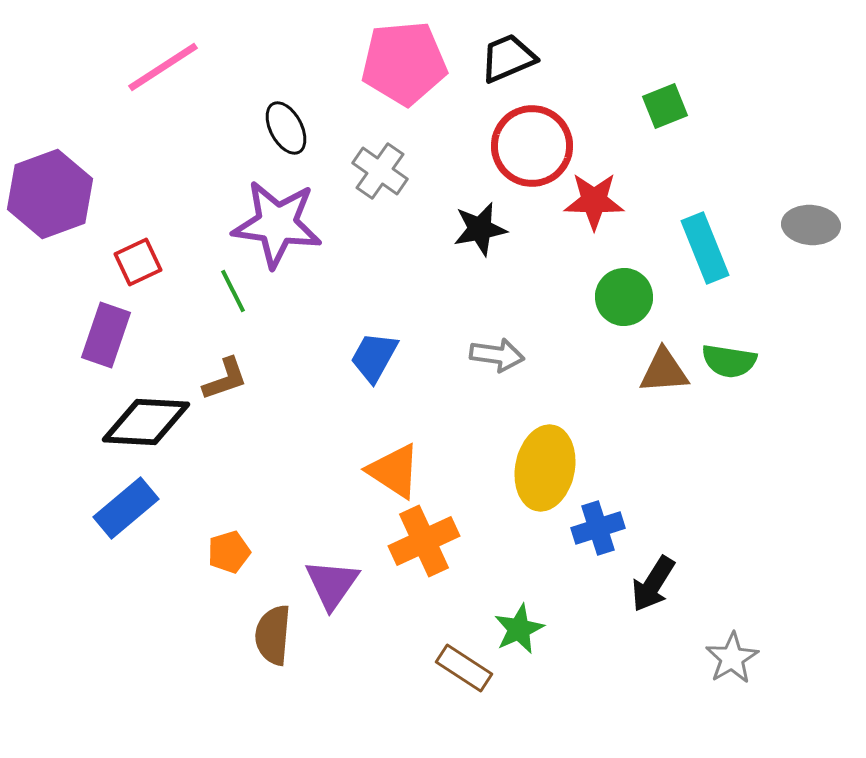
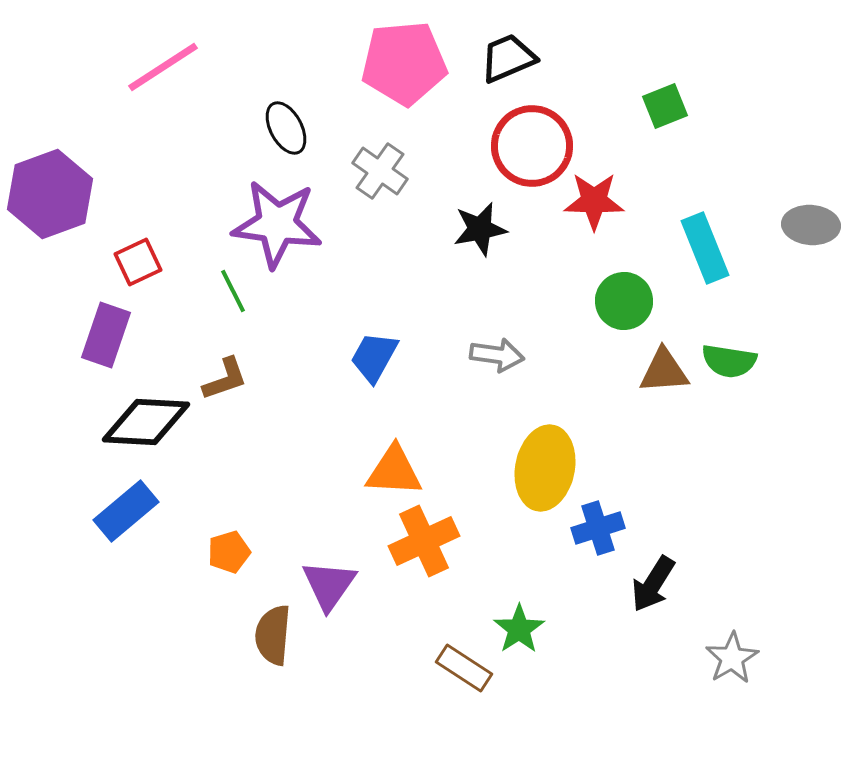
green circle: moved 4 px down
orange triangle: rotated 30 degrees counterclockwise
blue rectangle: moved 3 px down
purple triangle: moved 3 px left, 1 px down
green star: rotated 9 degrees counterclockwise
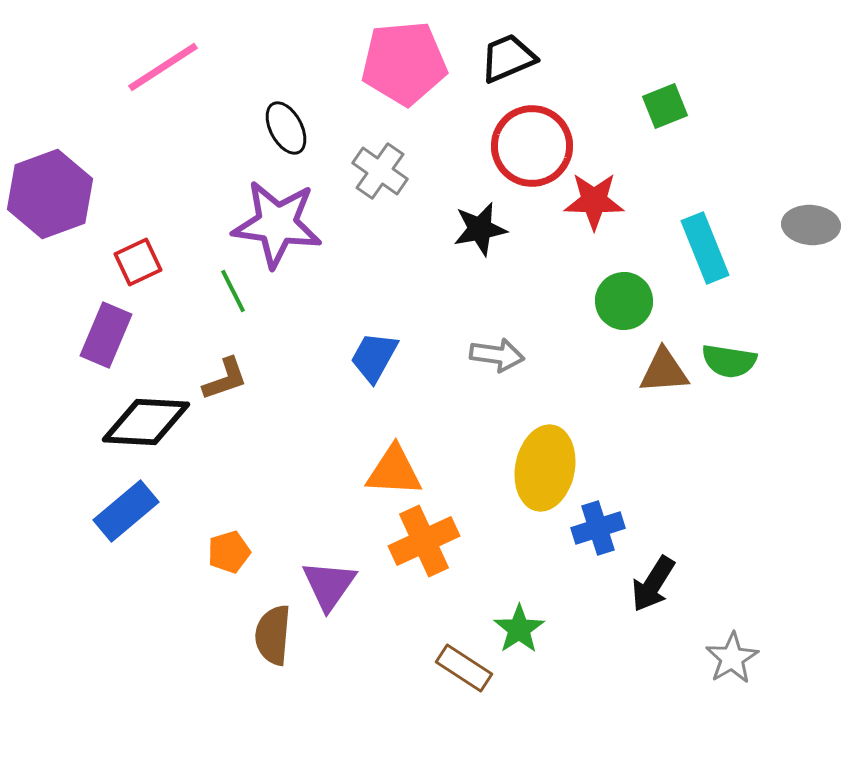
purple rectangle: rotated 4 degrees clockwise
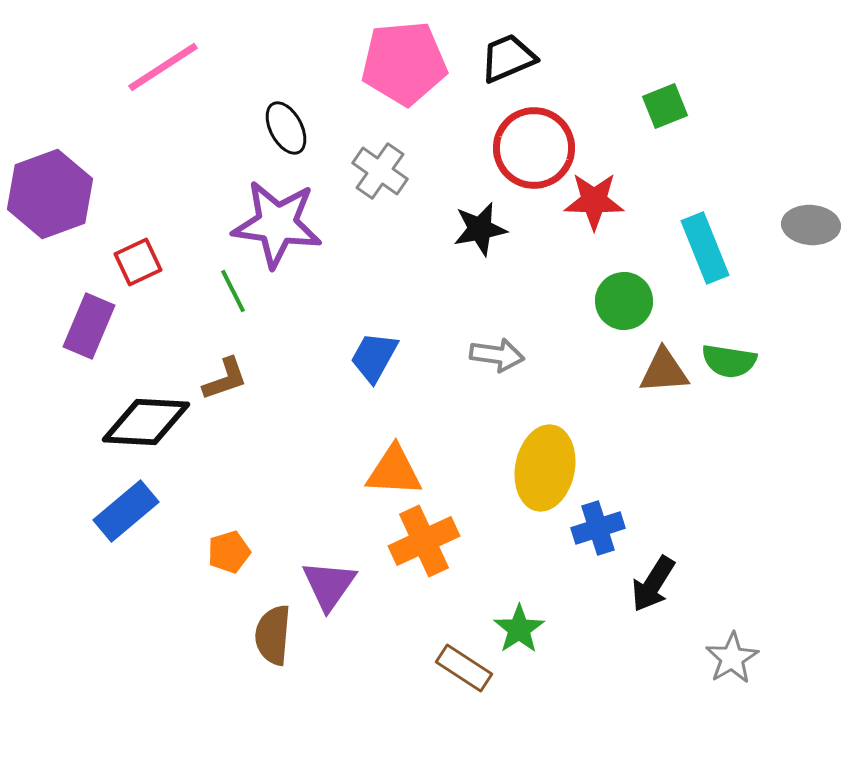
red circle: moved 2 px right, 2 px down
purple rectangle: moved 17 px left, 9 px up
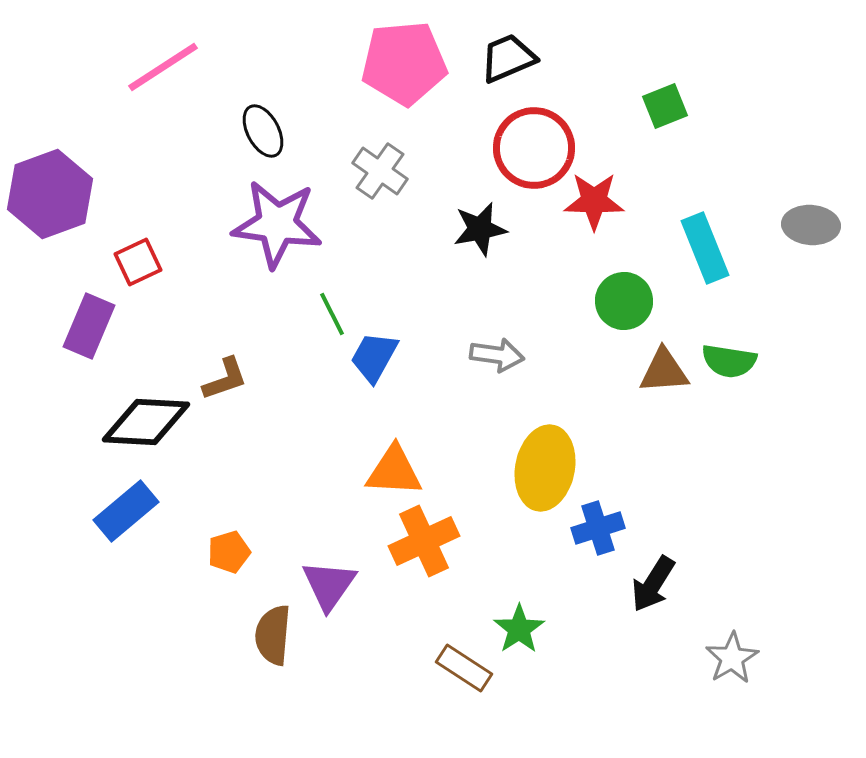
black ellipse: moved 23 px left, 3 px down
green line: moved 99 px right, 23 px down
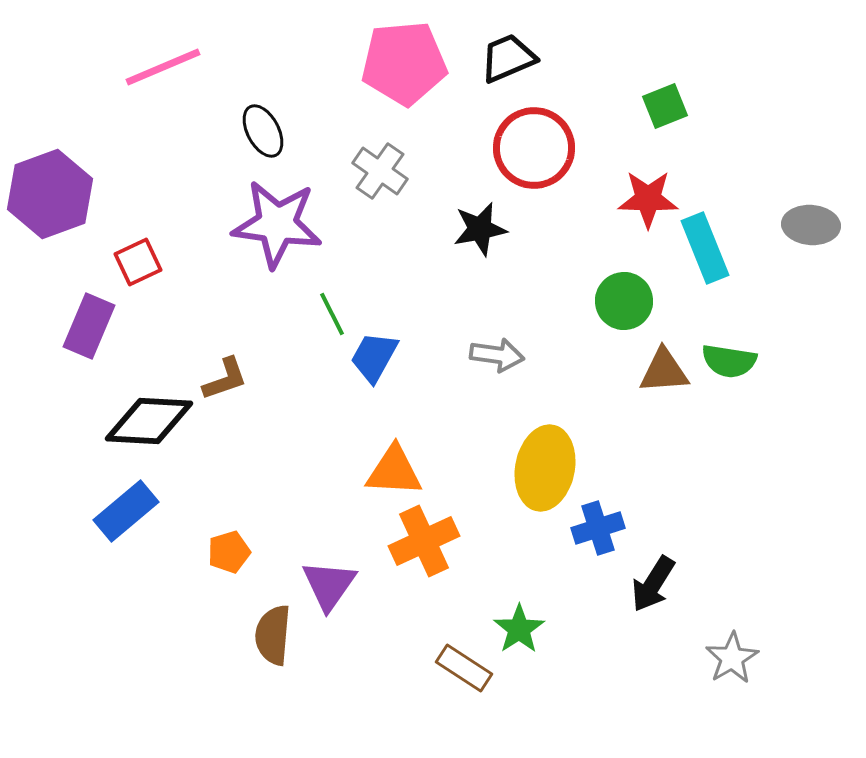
pink line: rotated 10 degrees clockwise
red star: moved 54 px right, 2 px up
black diamond: moved 3 px right, 1 px up
